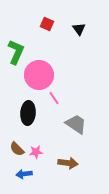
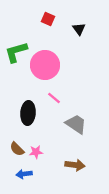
red square: moved 1 px right, 5 px up
green L-shape: rotated 130 degrees counterclockwise
pink circle: moved 6 px right, 10 px up
pink line: rotated 16 degrees counterclockwise
brown arrow: moved 7 px right, 2 px down
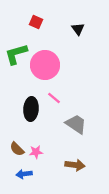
red square: moved 12 px left, 3 px down
black triangle: moved 1 px left
green L-shape: moved 2 px down
black ellipse: moved 3 px right, 4 px up
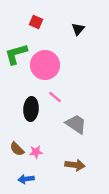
black triangle: rotated 16 degrees clockwise
pink line: moved 1 px right, 1 px up
blue arrow: moved 2 px right, 5 px down
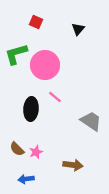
gray trapezoid: moved 15 px right, 3 px up
pink star: rotated 16 degrees counterclockwise
brown arrow: moved 2 px left
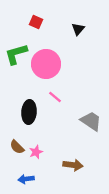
pink circle: moved 1 px right, 1 px up
black ellipse: moved 2 px left, 3 px down
brown semicircle: moved 2 px up
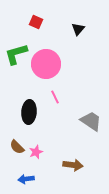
pink line: rotated 24 degrees clockwise
